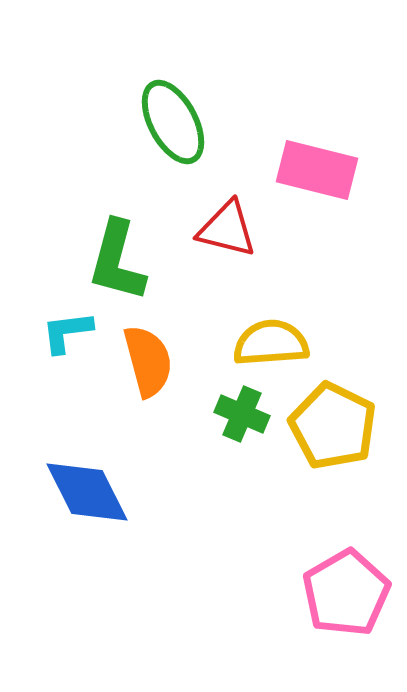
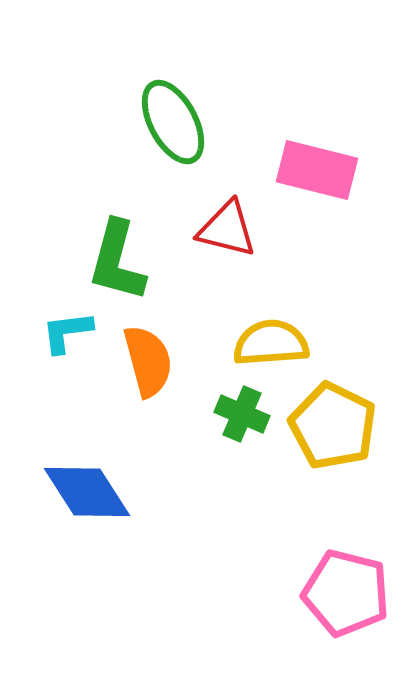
blue diamond: rotated 6 degrees counterclockwise
pink pentagon: rotated 28 degrees counterclockwise
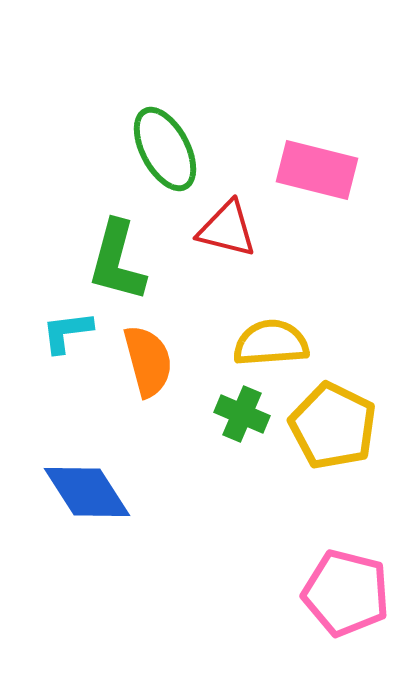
green ellipse: moved 8 px left, 27 px down
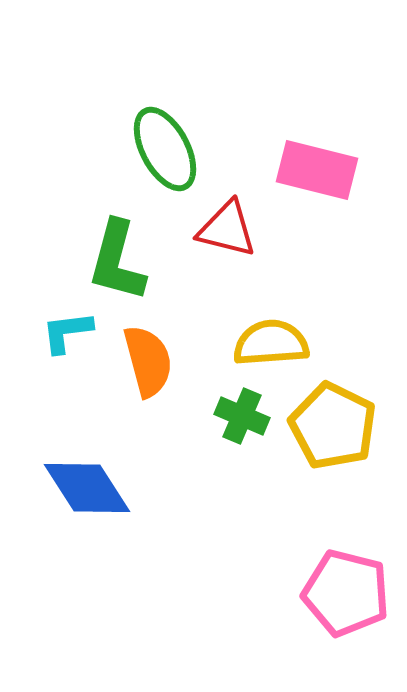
green cross: moved 2 px down
blue diamond: moved 4 px up
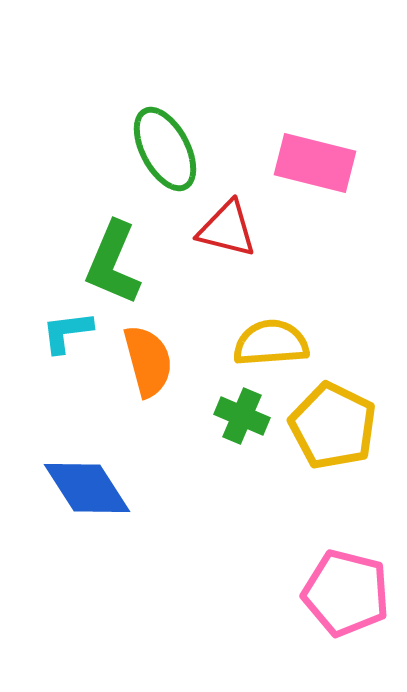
pink rectangle: moved 2 px left, 7 px up
green L-shape: moved 4 px left, 2 px down; rotated 8 degrees clockwise
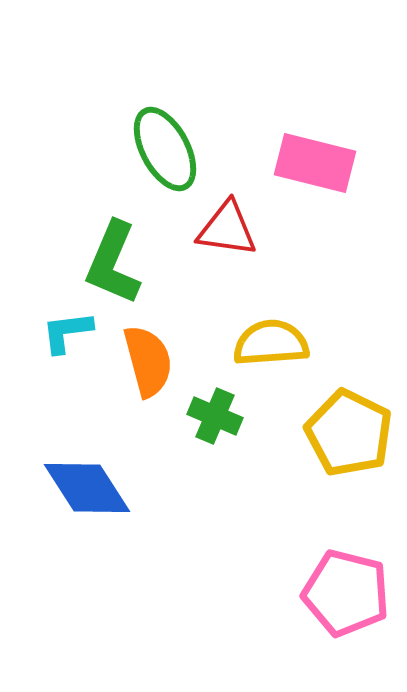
red triangle: rotated 6 degrees counterclockwise
green cross: moved 27 px left
yellow pentagon: moved 16 px right, 7 px down
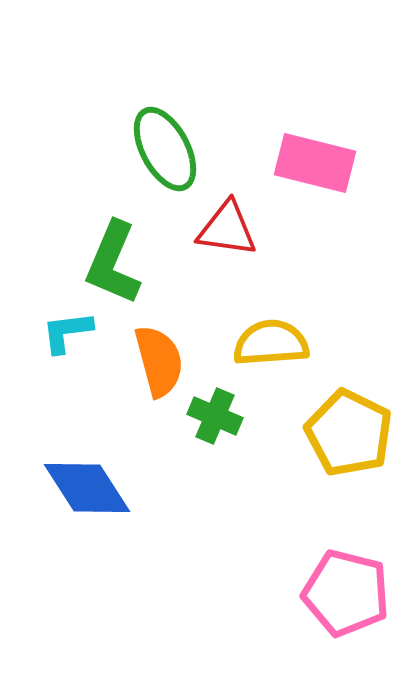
orange semicircle: moved 11 px right
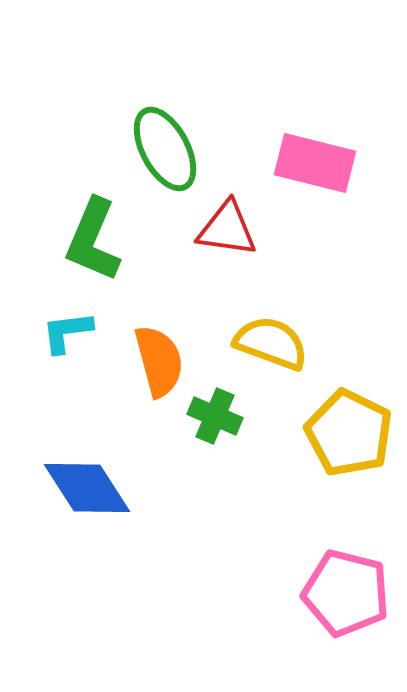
green L-shape: moved 20 px left, 23 px up
yellow semicircle: rotated 24 degrees clockwise
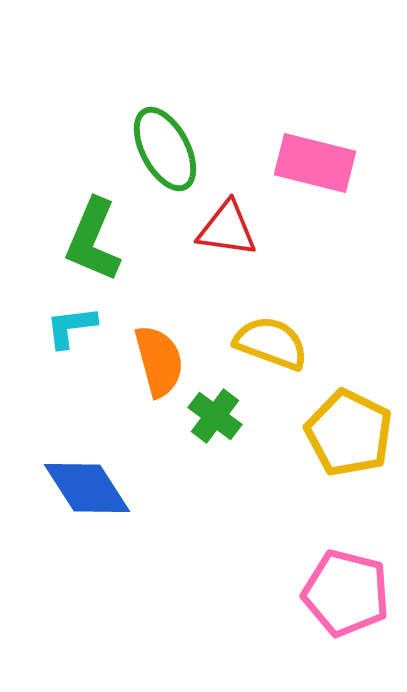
cyan L-shape: moved 4 px right, 5 px up
green cross: rotated 14 degrees clockwise
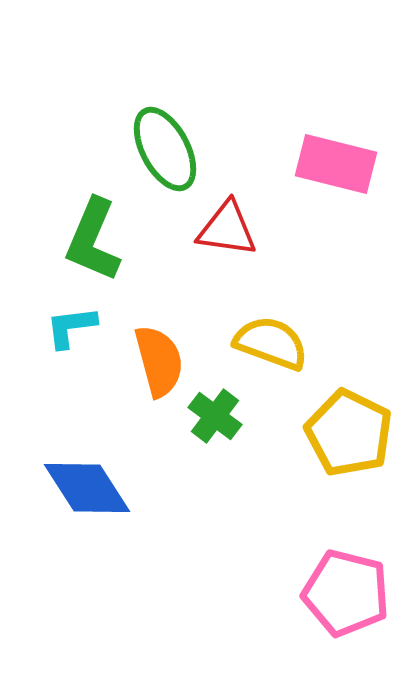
pink rectangle: moved 21 px right, 1 px down
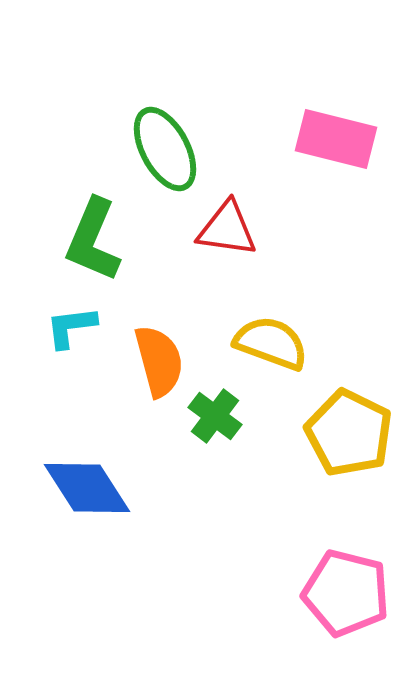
pink rectangle: moved 25 px up
